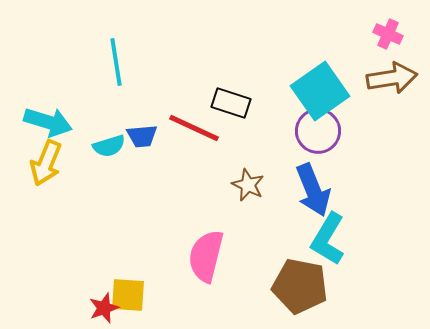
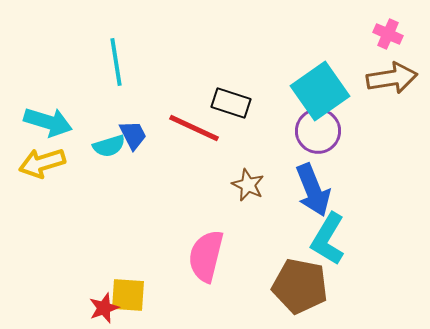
blue trapezoid: moved 9 px left, 1 px up; rotated 112 degrees counterclockwise
yellow arrow: moved 4 px left; rotated 51 degrees clockwise
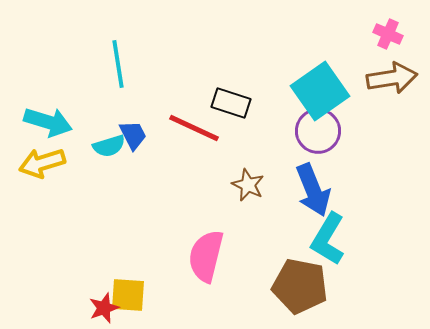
cyan line: moved 2 px right, 2 px down
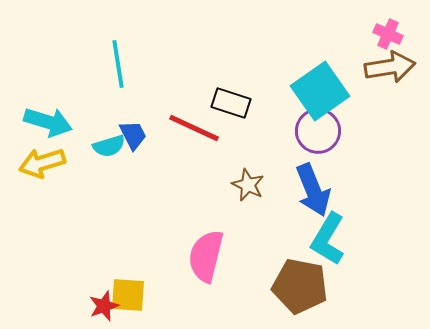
brown arrow: moved 2 px left, 11 px up
red star: moved 2 px up
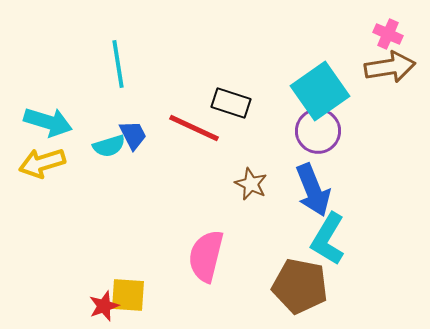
brown star: moved 3 px right, 1 px up
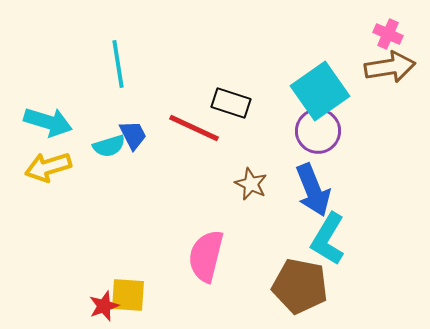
yellow arrow: moved 6 px right, 4 px down
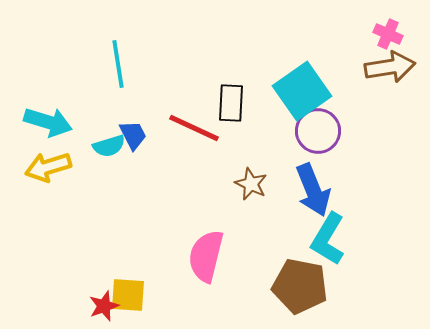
cyan square: moved 18 px left
black rectangle: rotated 75 degrees clockwise
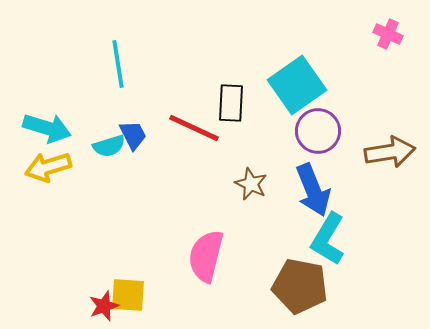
brown arrow: moved 85 px down
cyan square: moved 5 px left, 6 px up
cyan arrow: moved 1 px left, 6 px down
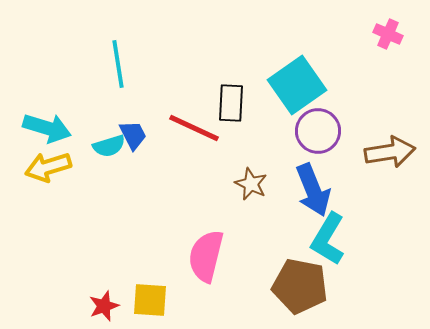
yellow square: moved 22 px right, 5 px down
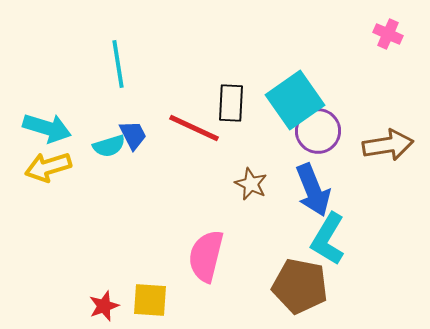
cyan square: moved 2 px left, 15 px down
brown arrow: moved 2 px left, 7 px up
